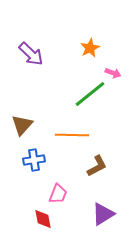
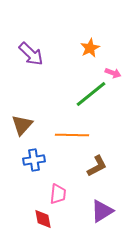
green line: moved 1 px right
pink trapezoid: rotated 15 degrees counterclockwise
purple triangle: moved 1 px left, 3 px up
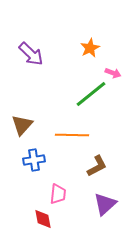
purple triangle: moved 3 px right, 7 px up; rotated 10 degrees counterclockwise
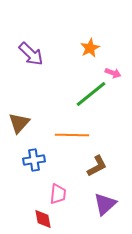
brown triangle: moved 3 px left, 2 px up
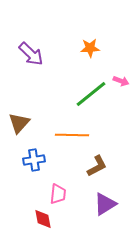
orange star: rotated 24 degrees clockwise
pink arrow: moved 8 px right, 8 px down
purple triangle: rotated 10 degrees clockwise
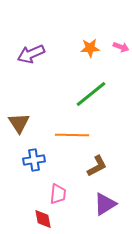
purple arrow: rotated 112 degrees clockwise
pink arrow: moved 34 px up
brown triangle: rotated 15 degrees counterclockwise
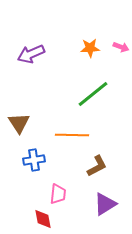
green line: moved 2 px right
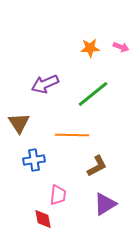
purple arrow: moved 14 px right, 30 px down
pink trapezoid: moved 1 px down
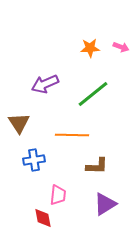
brown L-shape: rotated 30 degrees clockwise
red diamond: moved 1 px up
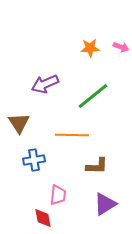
green line: moved 2 px down
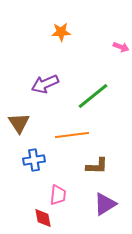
orange star: moved 29 px left, 16 px up
orange line: rotated 8 degrees counterclockwise
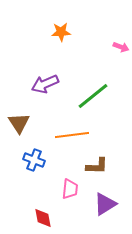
blue cross: rotated 30 degrees clockwise
pink trapezoid: moved 12 px right, 6 px up
